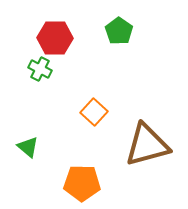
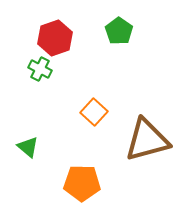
red hexagon: rotated 20 degrees counterclockwise
brown triangle: moved 5 px up
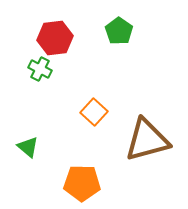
red hexagon: rotated 12 degrees clockwise
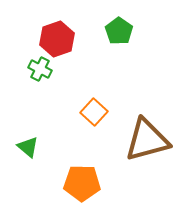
red hexagon: moved 2 px right, 1 px down; rotated 12 degrees counterclockwise
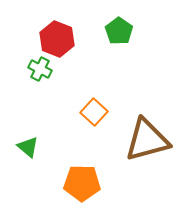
red hexagon: rotated 20 degrees counterclockwise
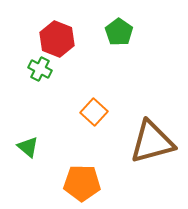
green pentagon: moved 1 px down
brown triangle: moved 5 px right, 2 px down
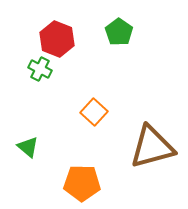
brown triangle: moved 5 px down
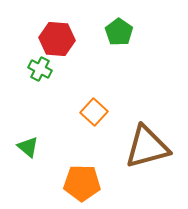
red hexagon: rotated 16 degrees counterclockwise
brown triangle: moved 5 px left
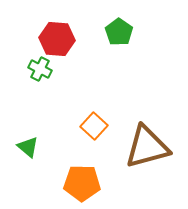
orange square: moved 14 px down
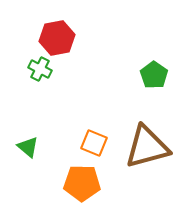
green pentagon: moved 35 px right, 43 px down
red hexagon: moved 1 px up; rotated 16 degrees counterclockwise
orange square: moved 17 px down; rotated 20 degrees counterclockwise
